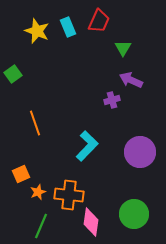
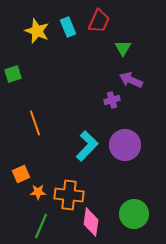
green square: rotated 18 degrees clockwise
purple circle: moved 15 px left, 7 px up
orange star: rotated 21 degrees clockwise
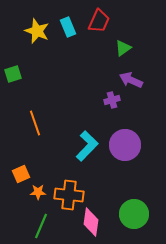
green triangle: rotated 24 degrees clockwise
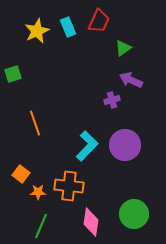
yellow star: rotated 25 degrees clockwise
orange square: rotated 30 degrees counterclockwise
orange cross: moved 9 px up
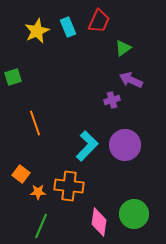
green square: moved 3 px down
pink diamond: moved 8 px right
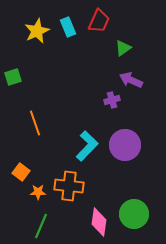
orange square: moved 2 px up
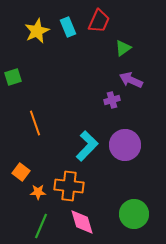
pink diamond: moved 17 px left; rotated 24 degrees counterclockwise
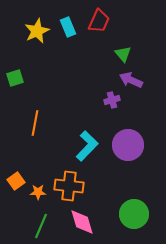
green triangle: moved 6 px down; rotated 36 degrees counterclockwise
green square: moved 2 px right, 1 px down
orange line: rotated 30 degrees clockwise
purple circle: moved 3 px right
orange square: moved 5 px left, 9 px down; rotated 18 degrees clockwise
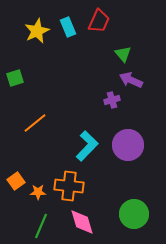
orange line: rotated 40 degrees clockwise
